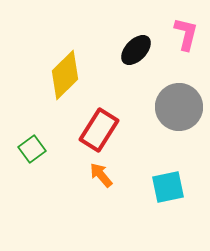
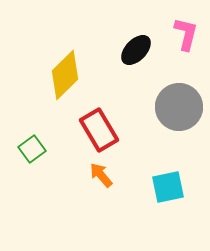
red rectangle: rotated 63 degrees counterclockwise
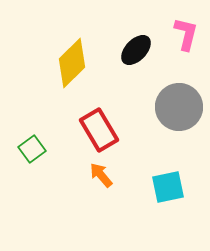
yellow diamond: moved 7 px right, 12 px up
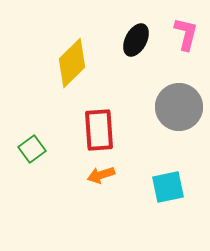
black ellipse: moved 10 px up; rotated 16 degrees counterclockwise
red rectangle: rotated 27 degrees clockwise
orange arrow: rotated 68 degrees counterclockwise
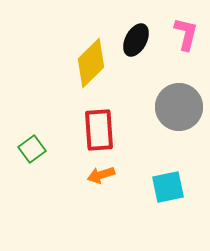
yellow diamond: moved 19 px right
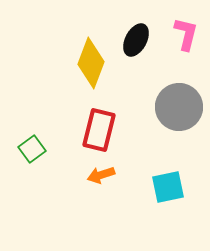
yellow diamond: rotated 24 degrees counterclockwise
red rectangle: rotated 18 degrees clockwise
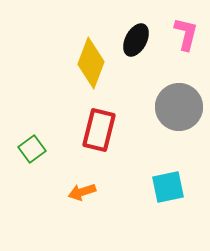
orange arrow: moved 19 px left, 17 px down
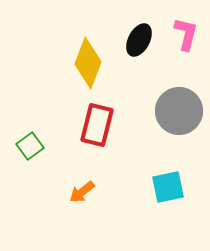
black ellipse: moved 3 px right
yellow diamond: moved 3 px left
gray circle: moved 4 px down
red rectangle: moved 2 px left, 5 px up
green square: moved 2 px left, 3 px up
orange arrow: rotated 20 degrees counterclockwise
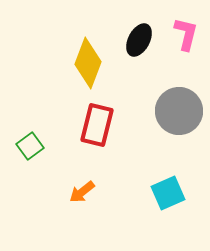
cyan square: moved 6 px down; rotated 12 degrees counterclockwise
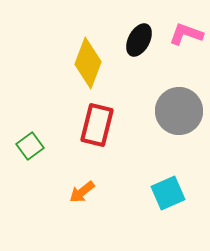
pink L-shape: rotated 84 degrees counterclockwise
